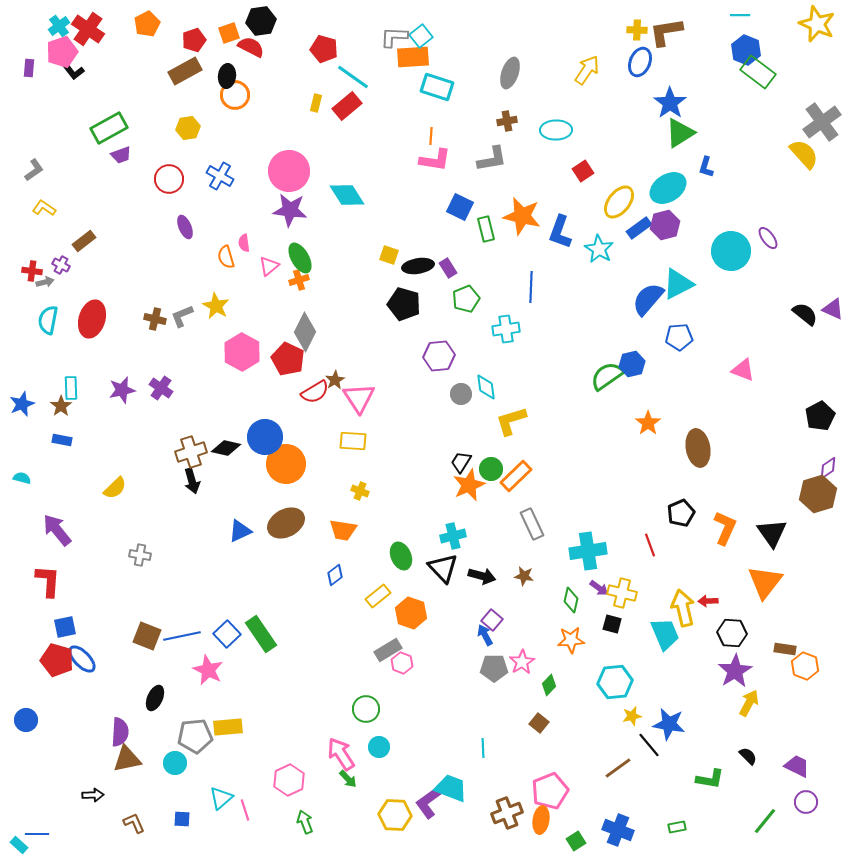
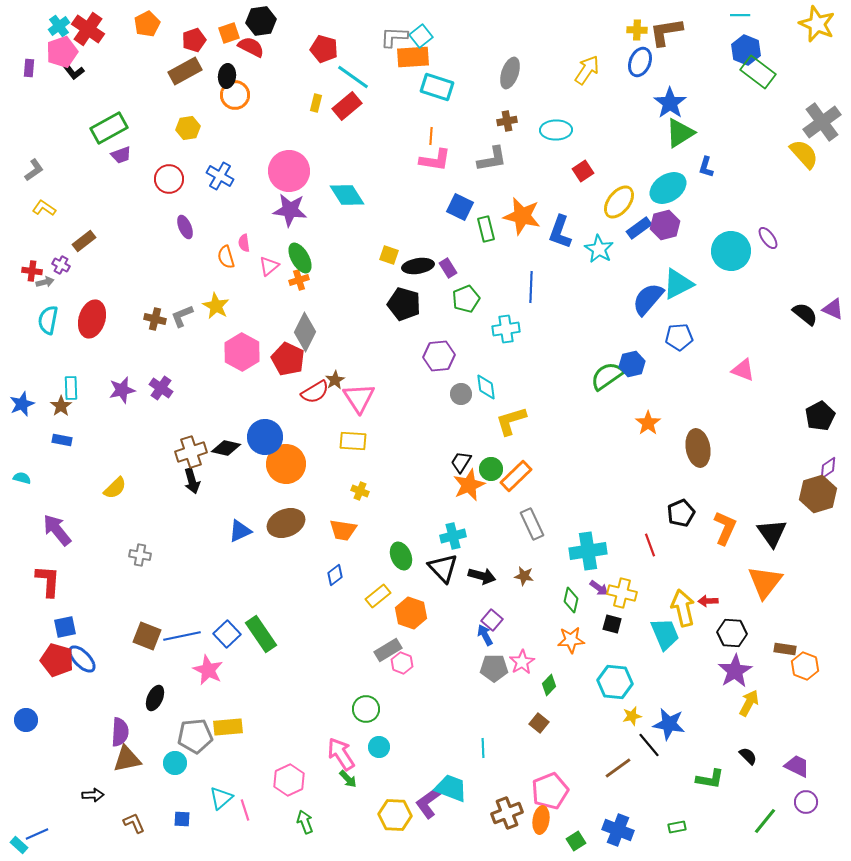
brown ellipse at (286, 523): rotated 6 degrees clockwise
cyan hexagon at (615, 682): rotated 12 degrees clockwise
blue line at (37, 834): rotated 25 degrees counterclockwise
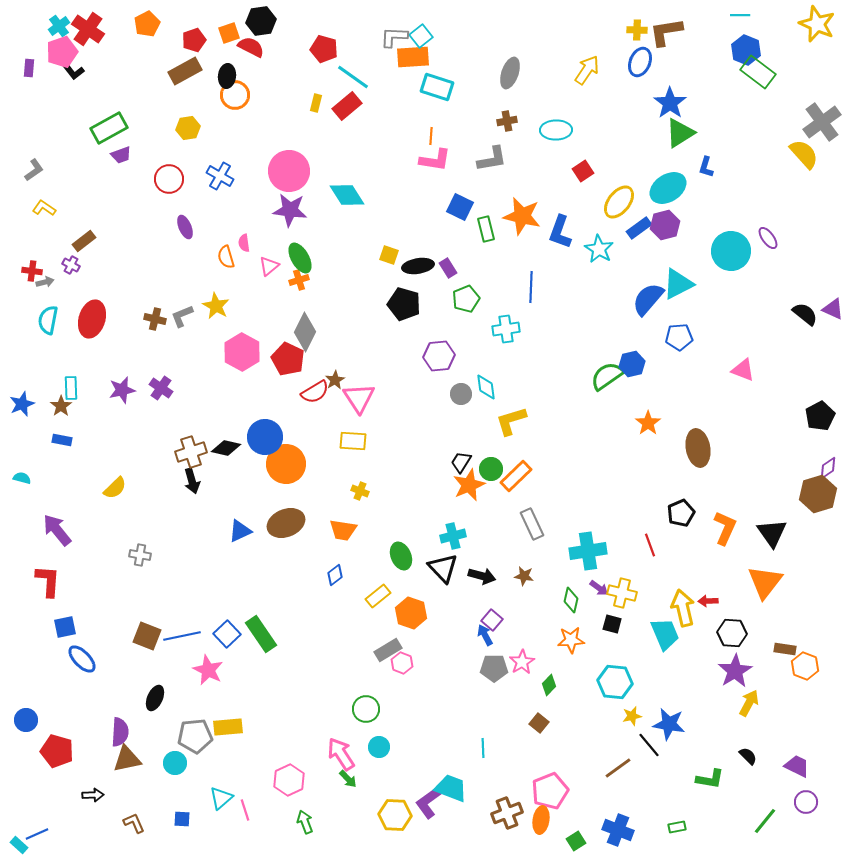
purple cross at (61, 265): moved 10 px right
red pentagon at (57, 660): moved 91 px down
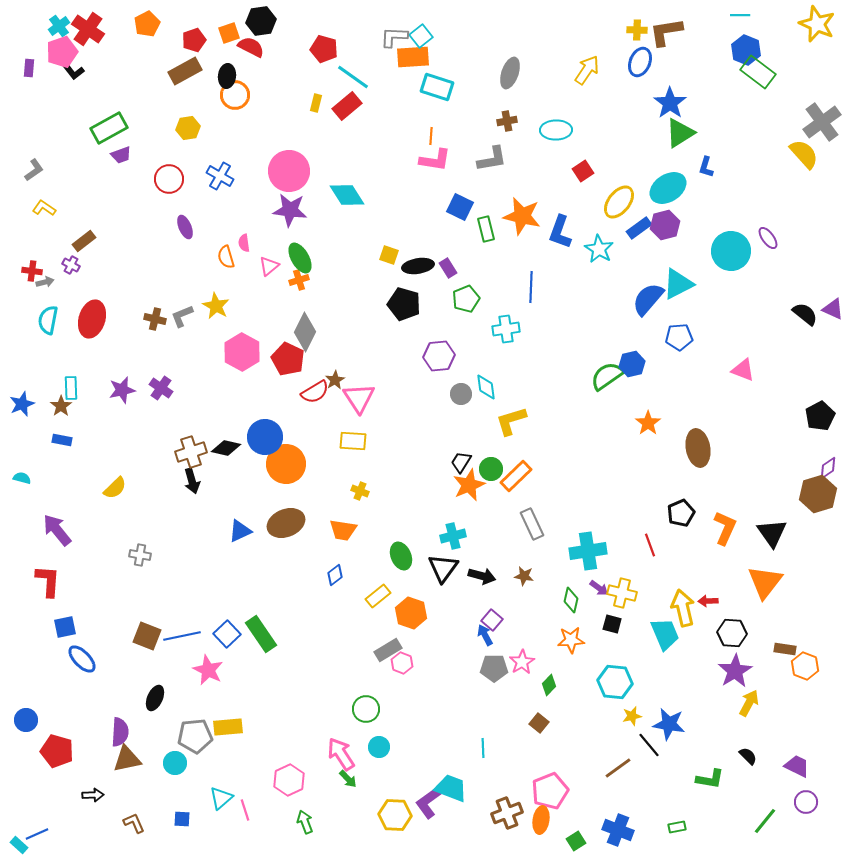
black triangle at (443, 568): rotated 20 degrees clockwise
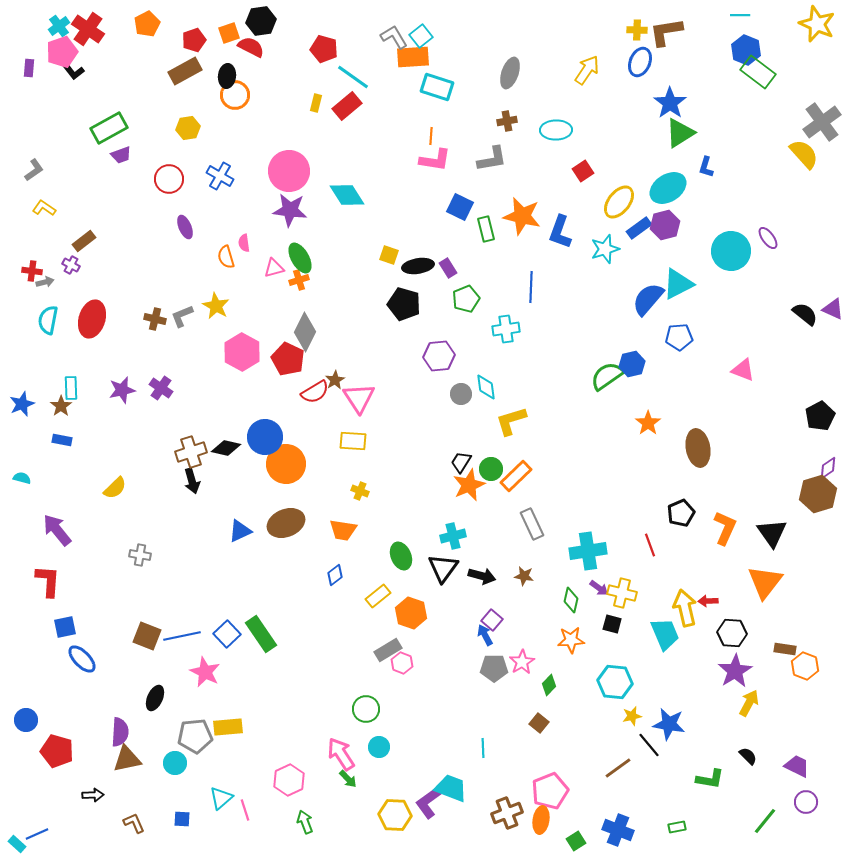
gray L-shape at (394, 37): rotated 56 degrees clockwise
cyan star at (599, 249): moved 6 px right; rotated 24 degrees clockwise
pink triangle at (269, 266): moved 5 px right, 2 px down; rotated 25 degrees clockwise
yellow arrow at (683, 608): moved 2 px right
pink star at (208, 670): moved 3 px left, 2 px down
cyan rectangle at (19, 845): moved 2 px left, 1 px up
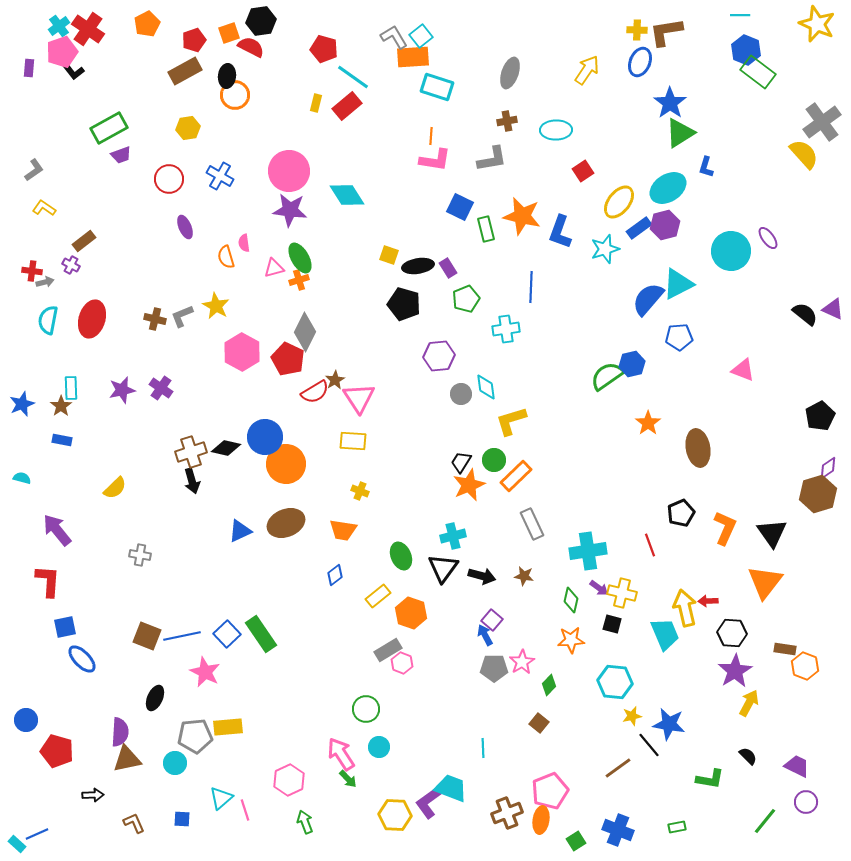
green circle at (491, 469): moved 3 px right, 9 px up
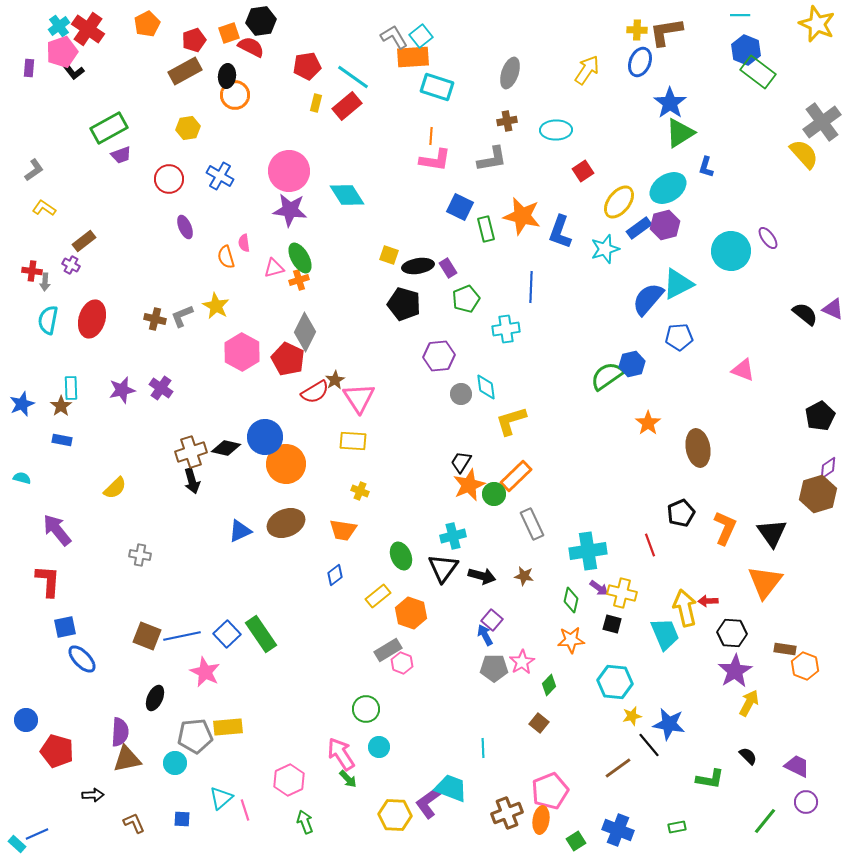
red pentagon at (324, 49): moved 17 px left, 17 px down; rotated 24 degrees counterclockwise
gray arrow at (45, 282): rotated 108 degrees clockwise
green circle at (494, 460): moved 34 px down
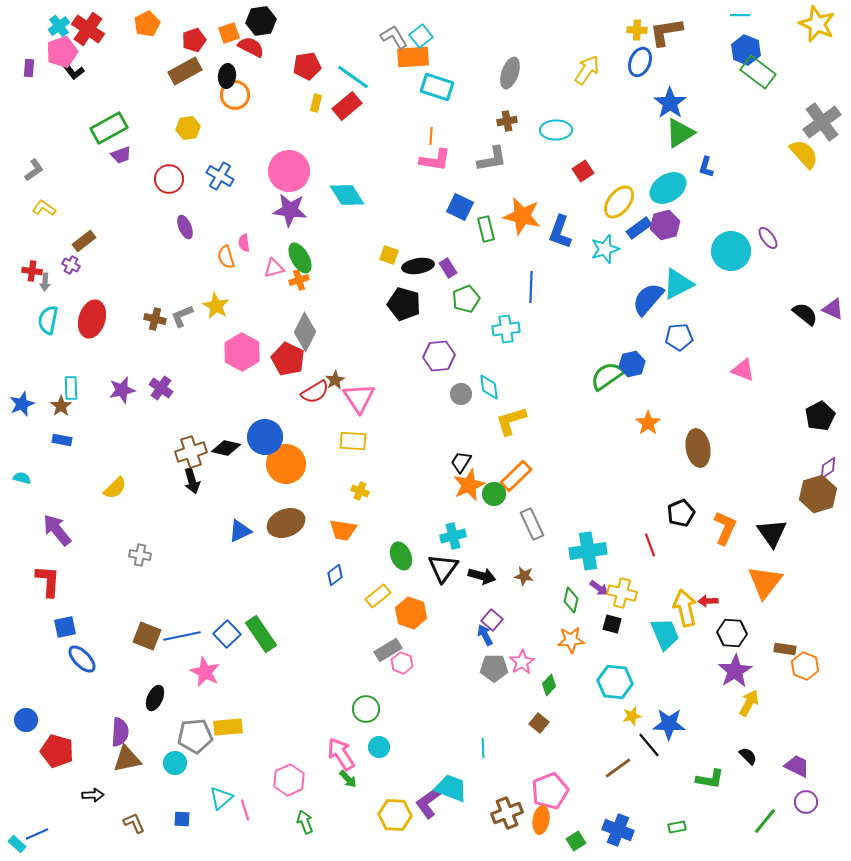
cyan diamond at (486, 387): moved 3 px right
blue star at (669, 724): rotated 8 degrees counterclockwise
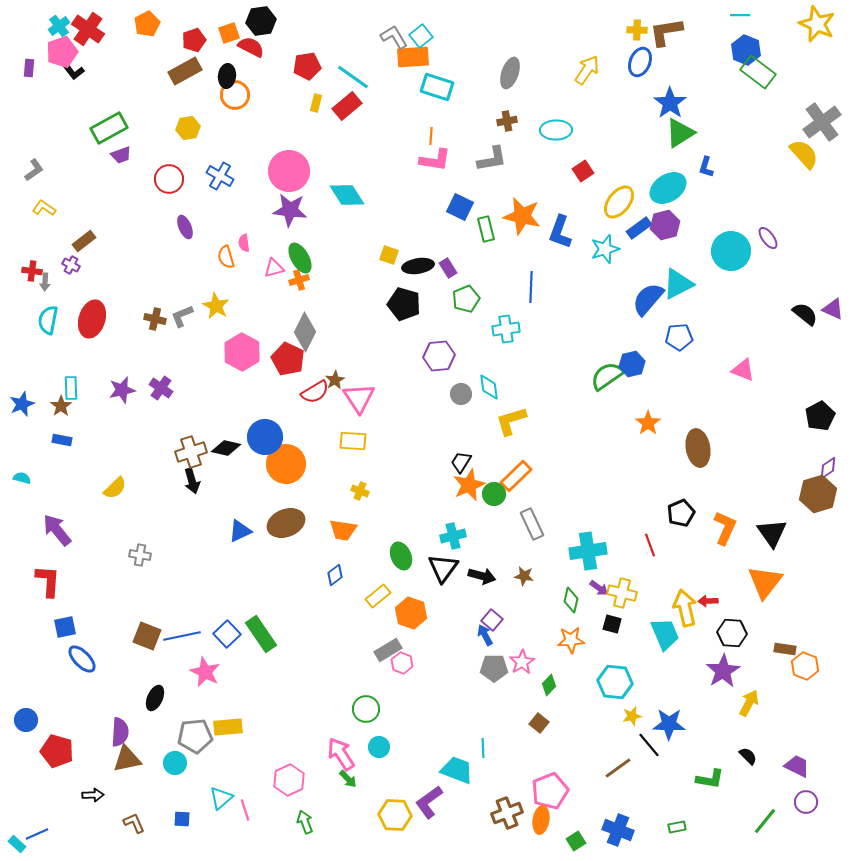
purple star at (735, 671): moved 12 px left
cyan trapezoid at (451, 788): moved 6 px right, 18 px up
